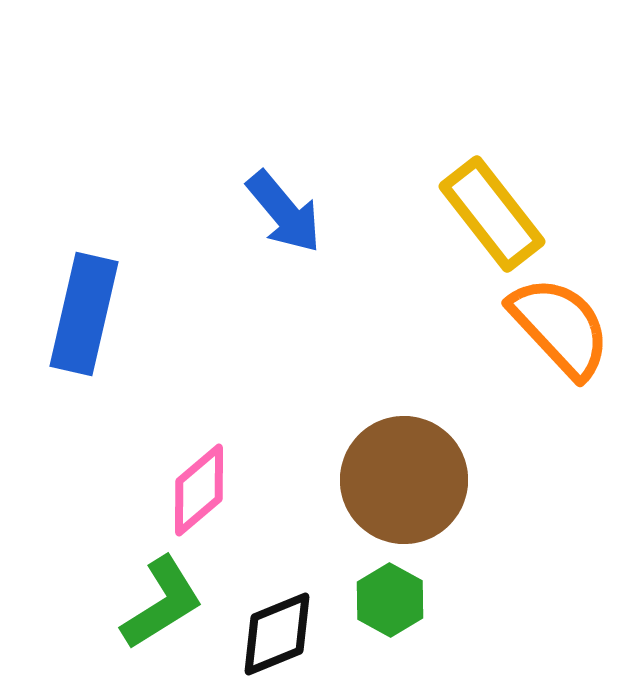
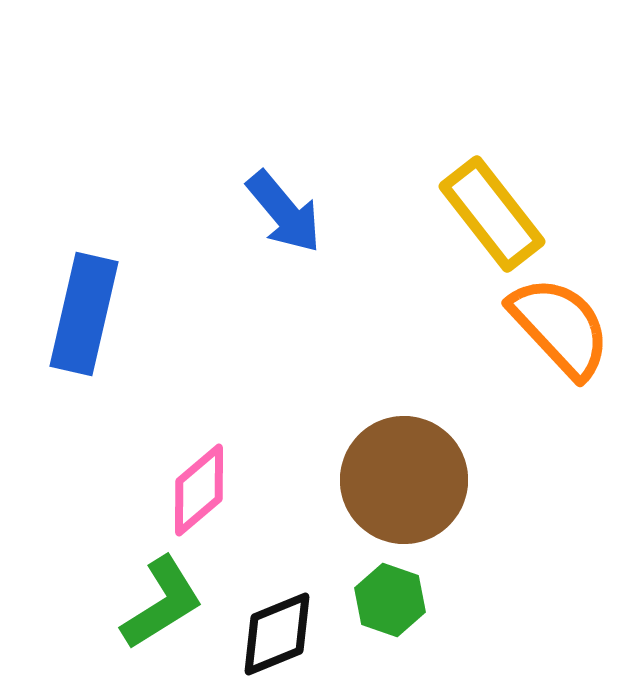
green hexagon: rotated 10 degrees counterclockwise
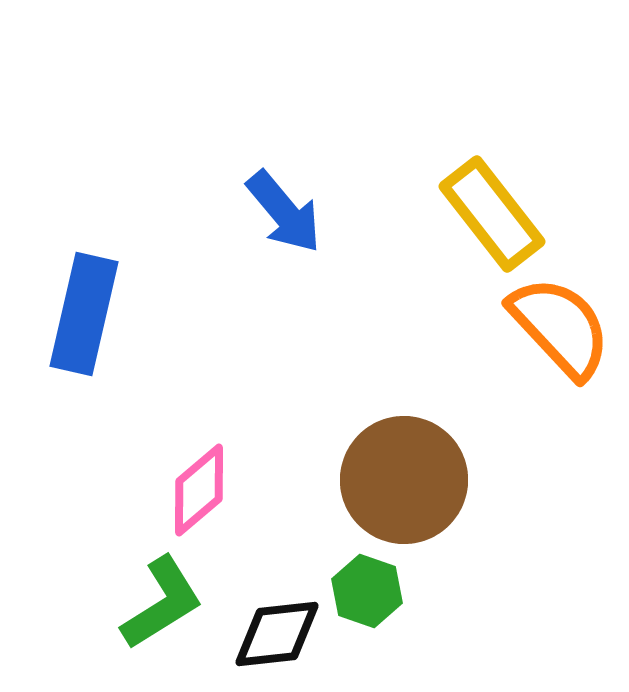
green hexagon: moved 23 px left, 9 px up
black diamond: rotated 16 degrees clockwise
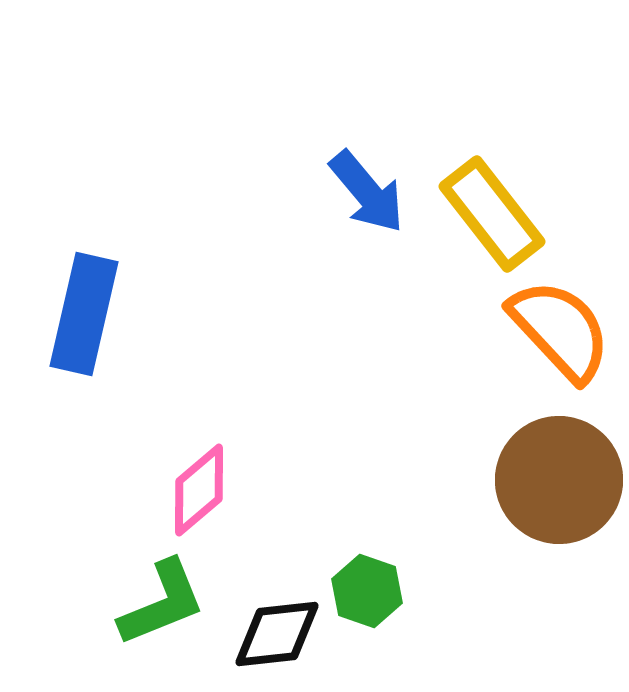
blue arrow: moved 83 px right, 20 px up
orange semicircle: moved 3 px down
brown circle: moved 155 px right
green L-shape: rotated 10 degrees clockwise
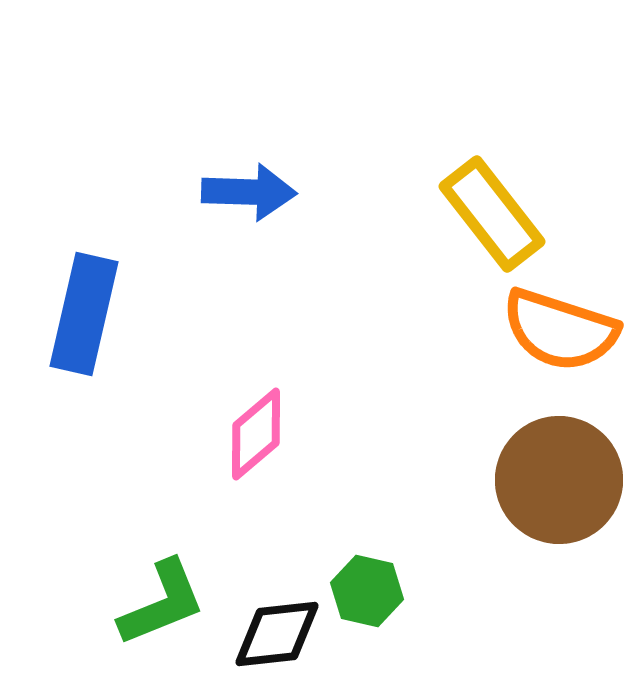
blue arrow: moved 118 px left; rotated 48 degrees counterclockwise
orange semicircle: rotated 151 degrees clockwise
pink diamond: moved 57 px right, 56 px up
green hexagon: rotated 6 degrees counterclockwise
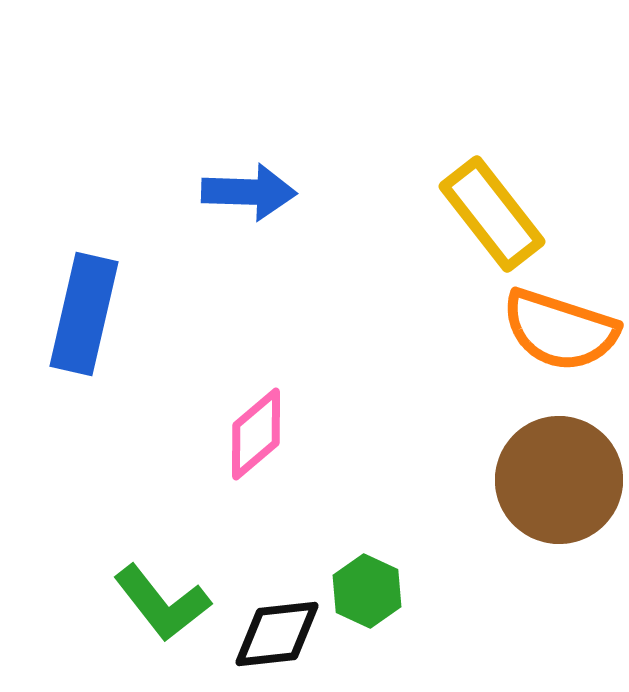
green hexagon: rotated 12 degrees clockwise
green L-shape: rotated 74 degrees clockwise
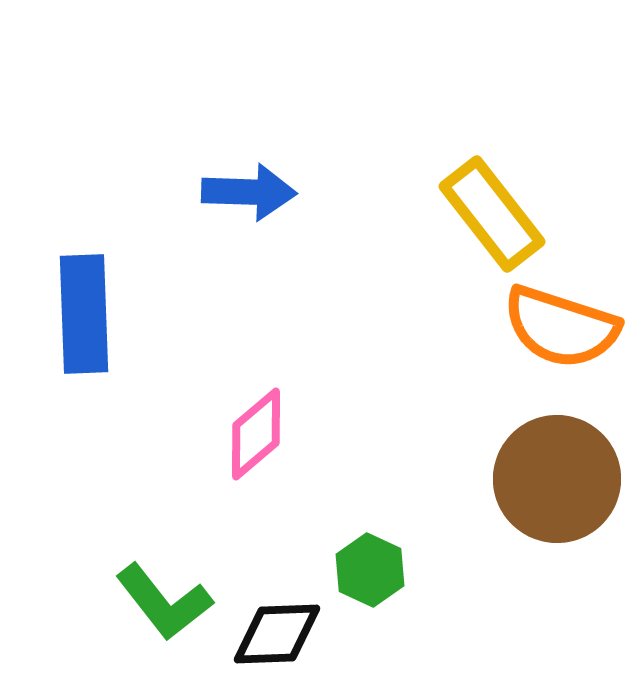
blue rectangle: rotated 15 degrees counterclockwise
orange semicircle: moved 1 px right, 3 px up
brown circle: moved 2 px left, 1 px up
green hexagon: moved 3 px right, 21 px up
green L-shape: moved 2 px right, 1 px up
black diamond: rotated 4 degrees clockwise
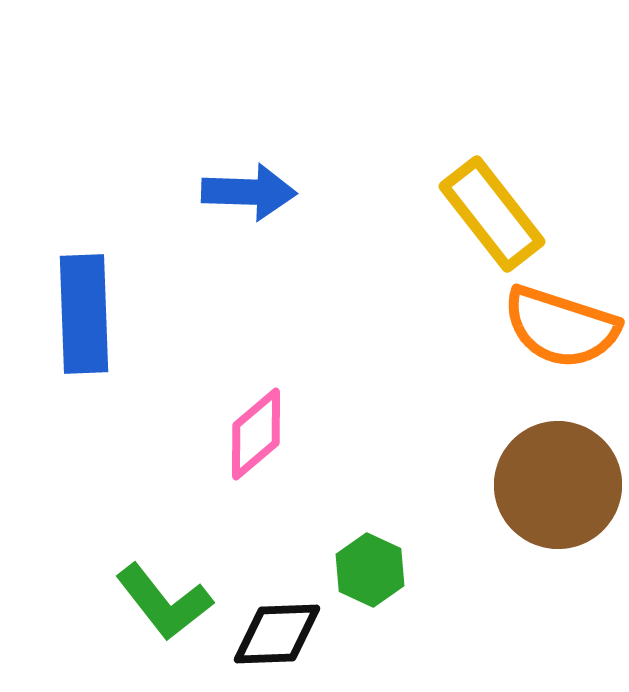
brown circle: moved 1 px right, 6 px down
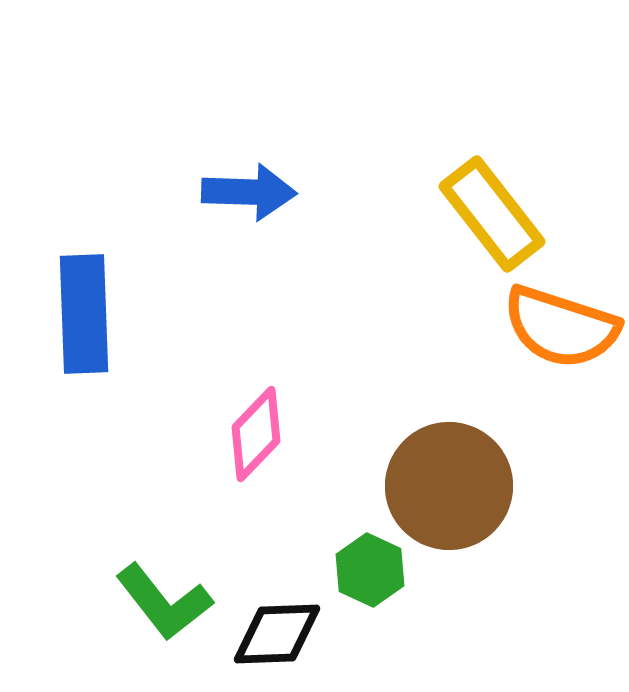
pink diamond: rotated 6 degrees counterclockwise
brown circle: moved 109 px left, 1 px down
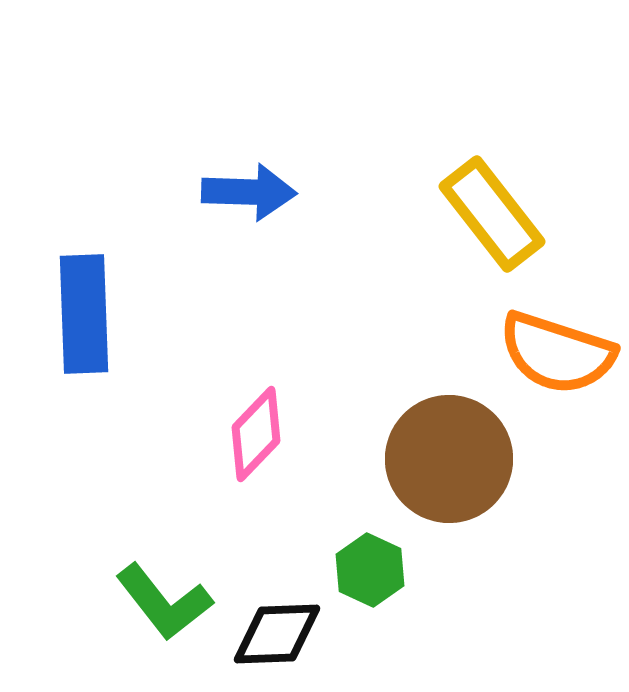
orange semicircle: moved 4 px left, 26 px down
brown circle: moved 27 px up
